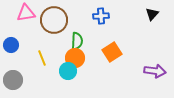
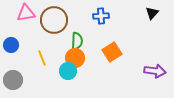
black triangle: moved 1 px up
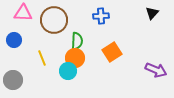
pink triangle: moved 3 px left; rotated 12 degrees clockwise
blue circle: moved 3 px right, 5 px up
purple arrow: moved 1 px right, 1 px up; rotated 15 degrees clockwise
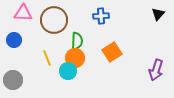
black triangle: moved 6 px right, 1 px down
yellow line: moved 5 px right
purple arrow: rotated 85 degrees clockwise
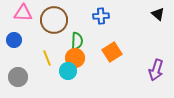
black triangle: rotated 32 degrees counterclockwise
gray circle: moved 5 px right, 3 px up
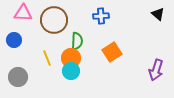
orange circle: moved 4 px left
cyan circle: moved 3 px right
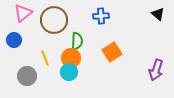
pink triangle: rotated 42 degrees counterclockwise
yellow line: moved 2 px left
cyan circle: moved 2 px left, 1 px down
gray circle: moved 9 px right, 1 px up
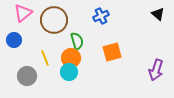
blue cross: rotated 21 degrees counterclockwise
green semicircle: rotated 18 degrees counterclockwise
orange square: rotated 18 degrees clockwise
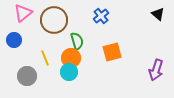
blue cross: rotated 14 degrees counterclockwise
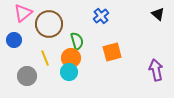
brown circle: moved 5 px left, 4 px down
purple arrow: rotated 150 degrees clockwise
